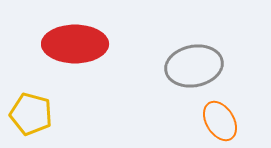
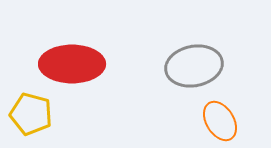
red ellipse: moved 3 px left, 20 px down
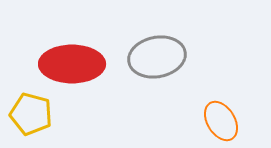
gray ellipse: moved 37 px left, 9 px up
orange ellipse: moved 1 px right
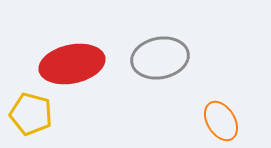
gray ellipse: moved 3 px right, 1 px down
red ellipse: rotated 12 degrees counterclockwise
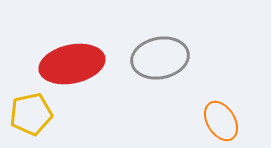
yellow pentagon: rotated 27 degrees counterclockwise
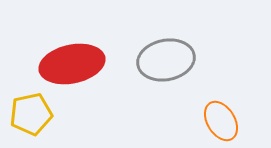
gray ellipse: moved 6 px right, 2 px down
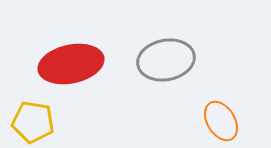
red ellipse: moved 1 px left
yellow pentagon: moved 2 px right, 8 px down; rotated 21 degrees clockwise
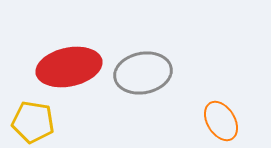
gray ellipse: moved 23 px left, 13 px down
red ellipse: moved 2 px left, 3 px down
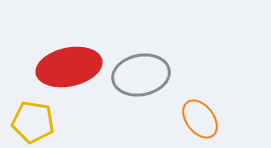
gray ellipse: moved 2 px left, 2 px down
orange ellipse: moved 21 px left, 2 px up; rotated 6 degrees counterclockwise
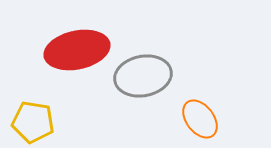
red ellipse: moved 8 px right, 17 px up
gray ellipse: moved 2 px right, 1 px down
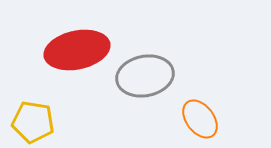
gray ellipse: moved 2 px right
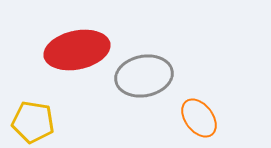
gray ellipse: moved 1 px left
orange ellipse: moved 1 px left, 1 px up
